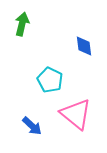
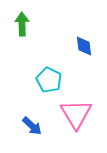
green arrow: rotated 15 degrees counterclockwise
cyan pentagon: moved 1 px left
pink triangle: rotated 20 degrees clockwise
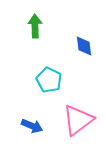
green arrow: moved 13 px right, 2 px down
pink triangle: moved 2 px right, 6 px down; rotated 24 degrees clockwise
blue arrow: rotated 20 degrees counterclockwise
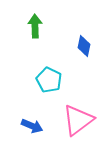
blue diamond: rotated 20 degrees clockwise
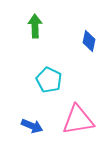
blue diamond: moved 5 px right, 5 px up
pink triangle: rotated 28 degrees clockwise
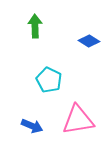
blue diamond: rotated 70 degrees counterclockwise
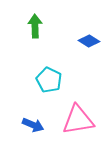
blue arrow: moved 1 px right, 1 px up
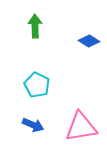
cyan pentagon: moved 12 px left, 5 px down
pink triangle: moved 3 px right, 7 px down
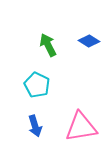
green arrow: moved 13 px right, 19 px down; rotated 25 degrees counterclockwise
blue arrow: moved 2 px right, 1 px down; rotated 50 degrees clockwise
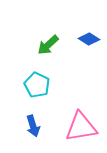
blue diamond: moved 2 px up
green arrow: rotated 105 degrees counterclockwise
blue arrow: moved 2 px left
